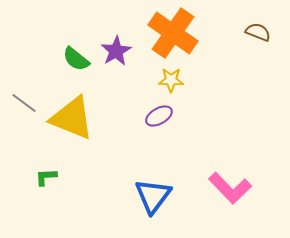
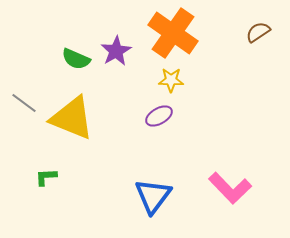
brown semicircle: rotated 55 degrees counterclockwise
green semicircle: rotated 16 degrees counterclockwise
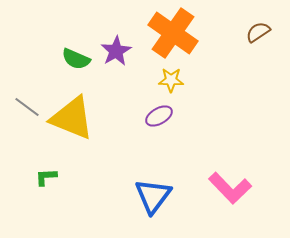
gray line: moved 3 px right, 4 px down
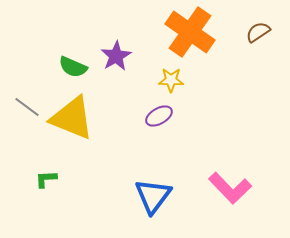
orange cross: moved 17 px right, 1 px up
purple star: moved 5 px down
green semicircle: moved 3 px left, 8 px down
green L-shape: moved 2 px down
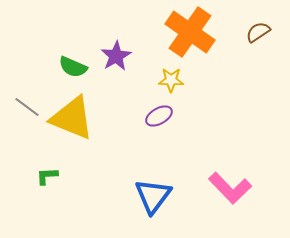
green L-shape: moved 1 px right, 3 px up
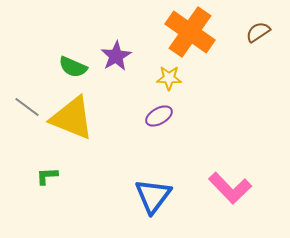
yellow star: moved 2 px left, 2 px up
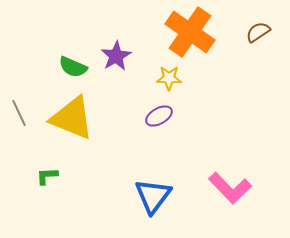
gray line: moved 8 px left, 6 px down; rotated 28 degrees clockwise
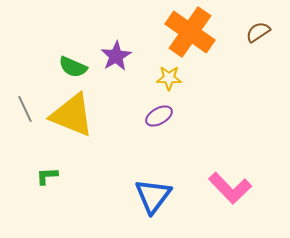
gray line: moved 6 px right, 4 px up
yellow triangle: moved 3 px up
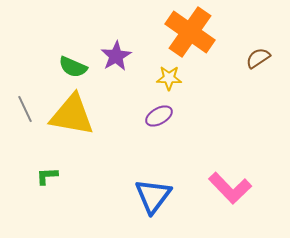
brown semicircle: moved 26 px down
yellow triangle: rotated 12 degrees counterclockwise
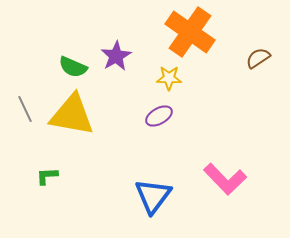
pink L-shape: moved 5 px left, 9 px up
